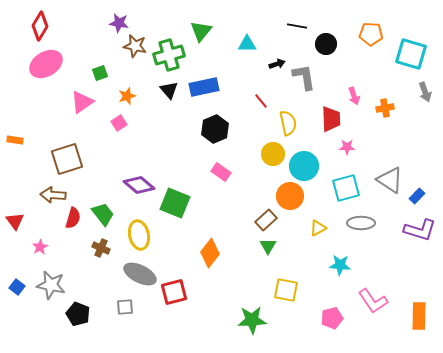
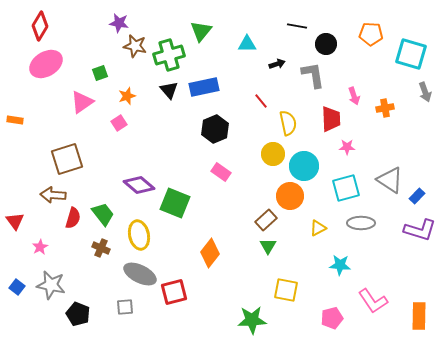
gray L-shape at (304, 77): moved 9 px right, 2 px up
orange rectangle at (15, 140): moved 20 px up
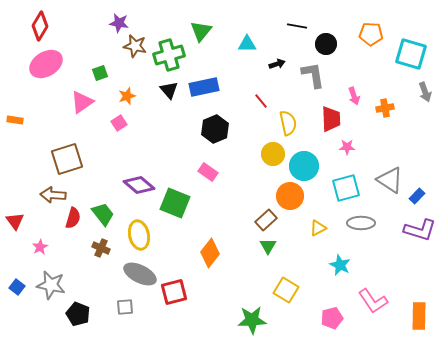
pink rectangle at (221, 172): moved 13 px left
cyan star at (340, 265): rotated 20 degrees clockwise
yellow square at (286, 290): rotated 20 degrees clockwise
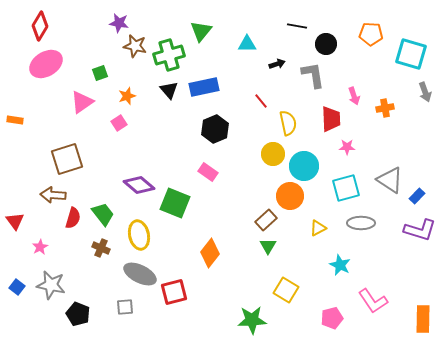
orange rectangle at (419, 316): moved 4 px right, 3 px down
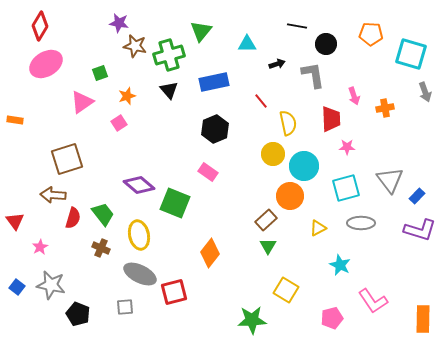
blue rectangle at (204, 87): moved 10 px right, 5 px up
gray triangle at (390, 180): rotated 20 degrees clockwise
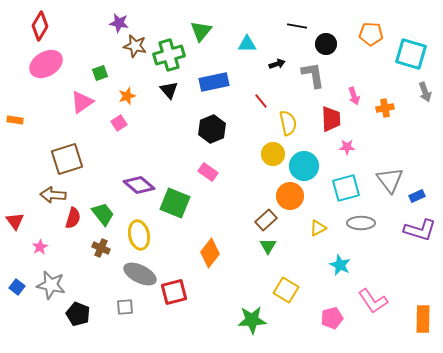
black hexagon at (215, 129): moved 3 px left
blue rectangle at (417, 196): rotated 21 degrees clockwise
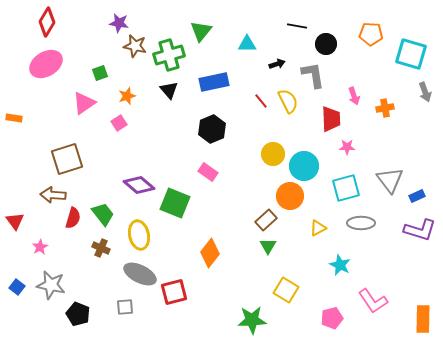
red diamond at (40, 26): moved 7 px right, 4 px up
pink triangle at (82, 102): moved 2 px right, 1 px down
orange rectangle at (15, 120): moved 1 px left, 2 px up
yellow semicircle at (288, 123): moved 22 px up; rotated 15 degrees counterclockwise
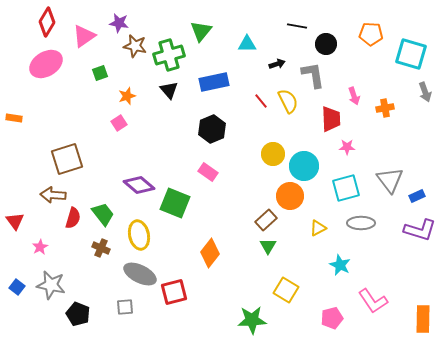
pink triangle at (84, 103): moved 67 px up
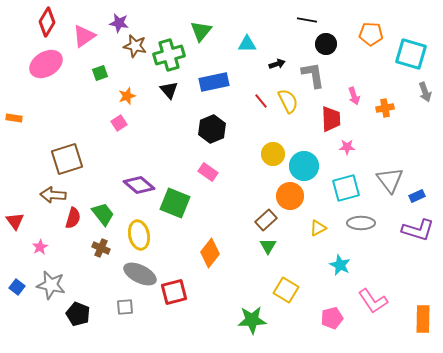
black line at (297, 26): moved 10 px right, 6 px up
purple L-shape at (420, 230): moved 2 px left
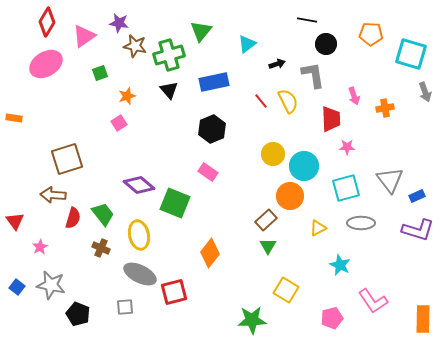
cyan triangle at (247, 44): rotated 36 degrees counterclockwise
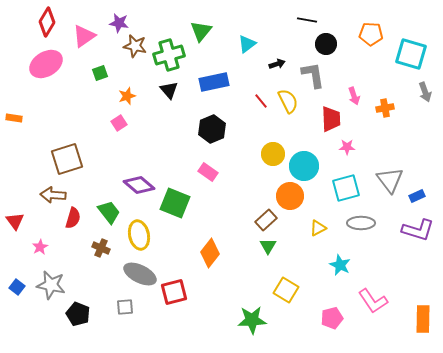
green trapezoid at (103, 214): moved 6 px right, 2 px up
